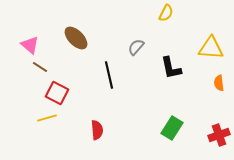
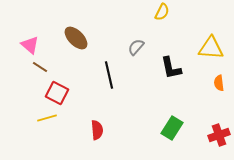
yellow semicircle: moved 4 px left, 1 px up
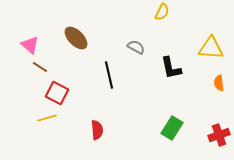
gray semicircle: rotated 78 degrees clockwise
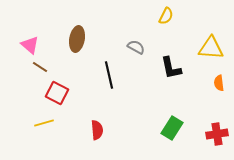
yellow semicircle: moved 4 px right, 4 px down
brown ellipse: moved 1 px right, 1 px down; rotated 55 degrees clockwise
yellow line: moved 3 px left, 5 px down
red cross: moved 2 px left, 1 px up; rotated 10 degrees clockwise
